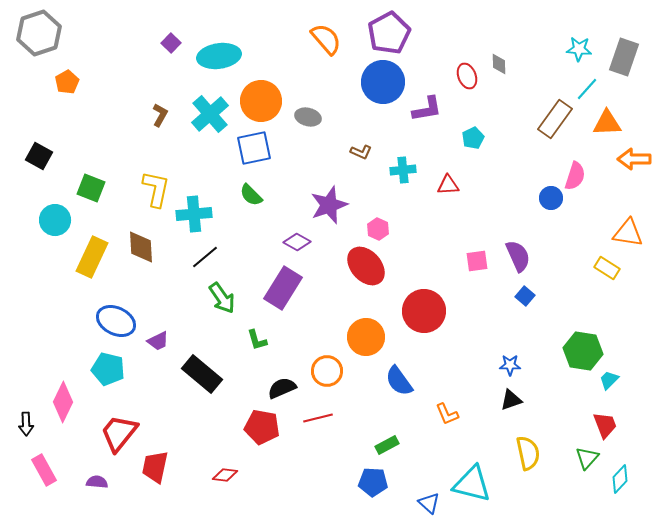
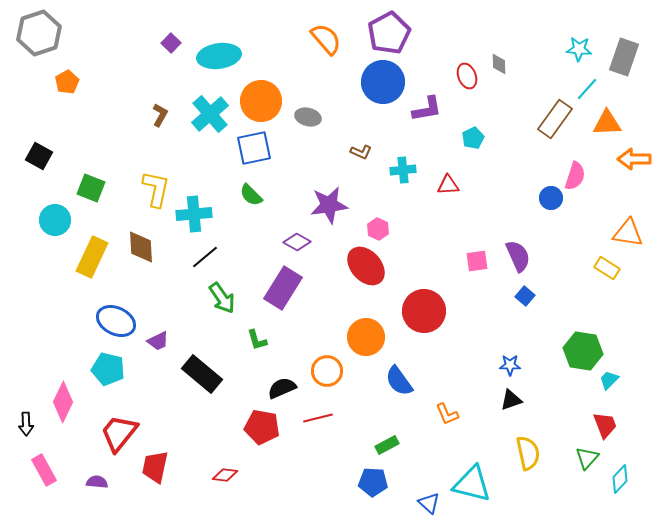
purple star at (329, 205): rotated 12 degrees clockwise
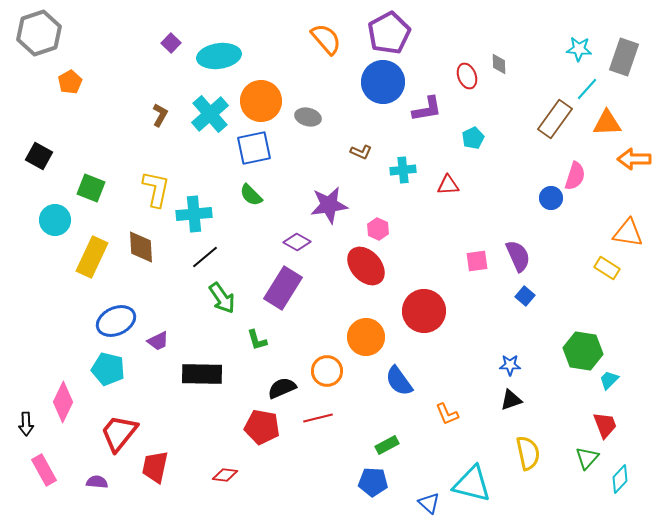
orange pentagon at (67, 82): moved 3 px right
blue ellipse at (116, 321): rotated 51 degrees counterclockwise
black rectangle at (202, 374): rotated 39 degrees counterclockwise
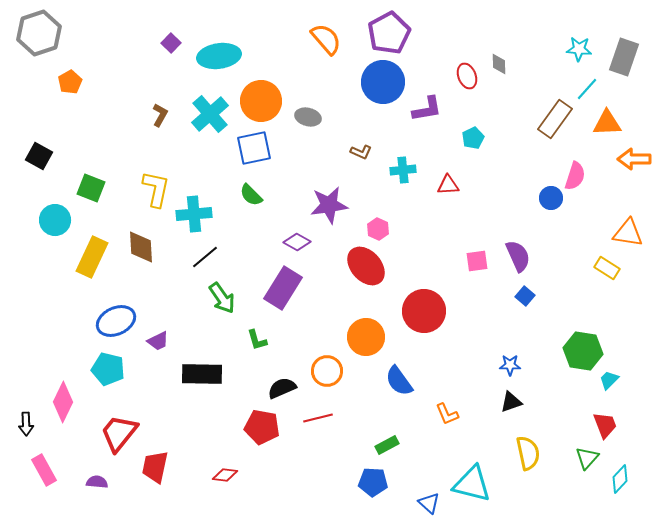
black triangle at (511, 400): moved 2 px down
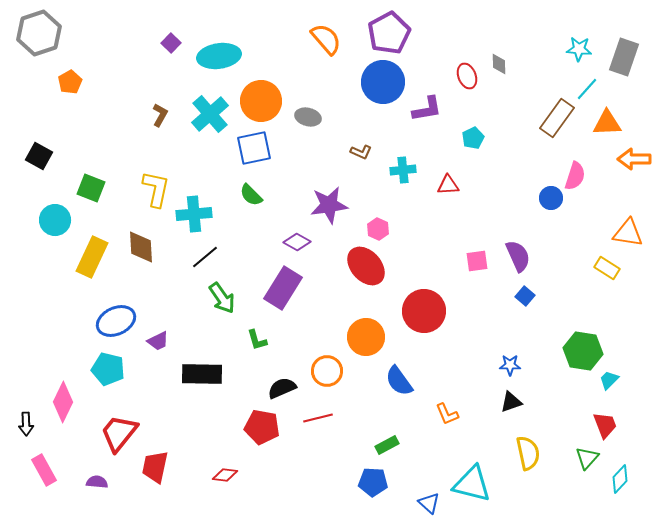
brown rectangle at (555, 119): moved 2 px right, 1 px up
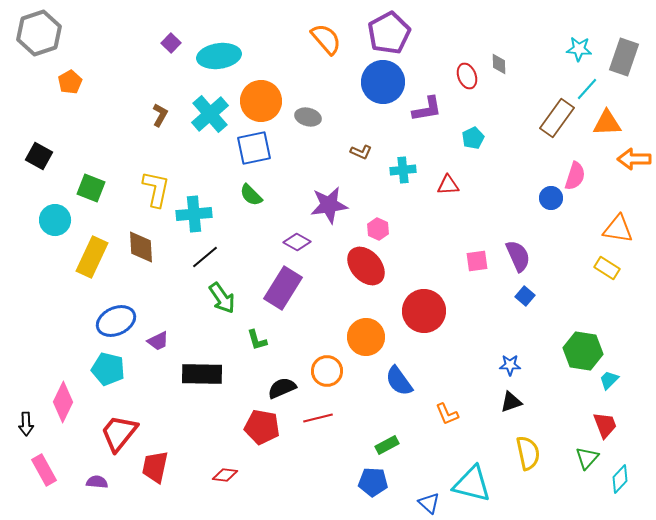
orange triangle at (628, 233): moved 10 px left, 4 px up
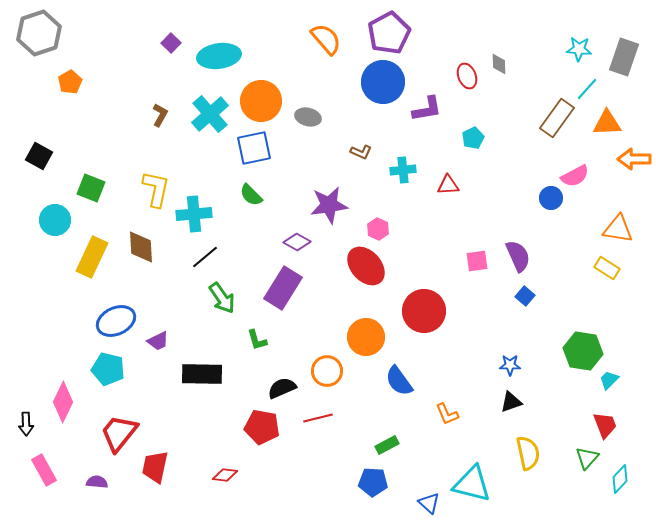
pink semicircle at (575, 176): rotated 44 degrees clockwise
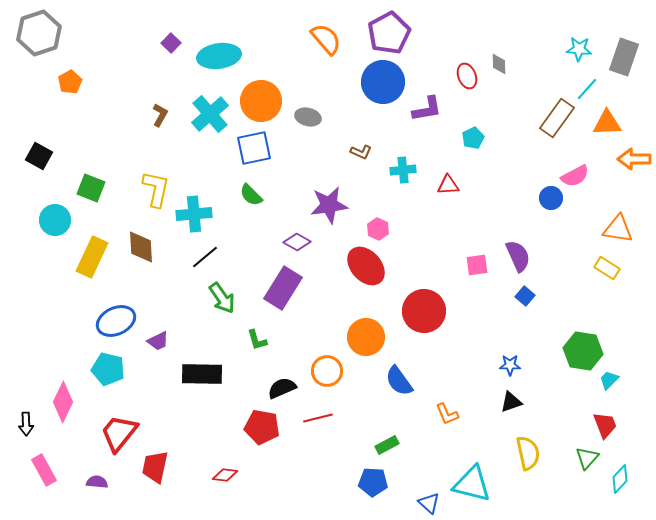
pink square at (477, 261): moved 4 px down
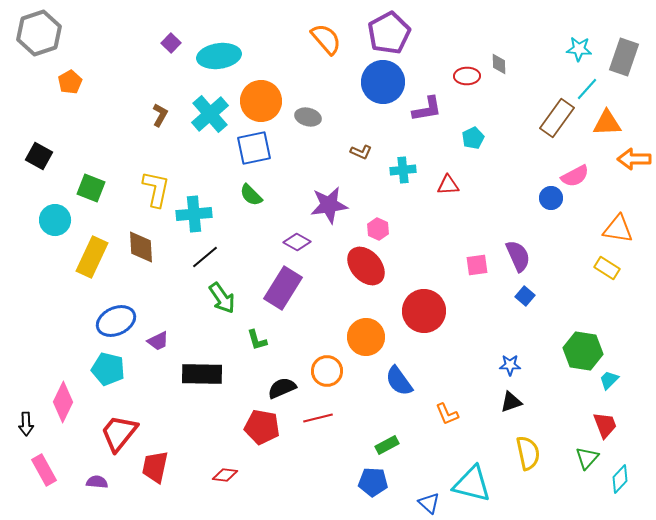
red ellipse at (467, 76): rotated 70 degrees counterclockwise
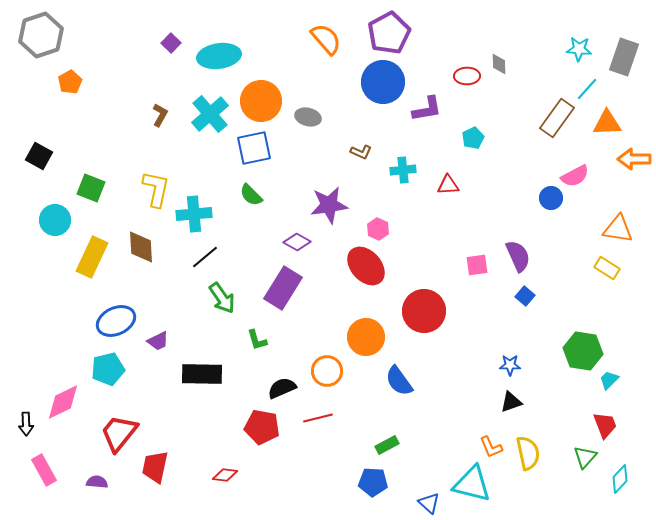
gray hexagon at (39, 33): moved 2 px right, 2 px down
cyan pentagon at (108, 369): rotated 28 degrees counterclockwise
pink diamond at (63, 402): rotated 39 degrees clockwise
orange L-shape at (447, 414): moved 44 px right, 33 px down
green triangle at (587, 458): moved 2 px left, 1 px up
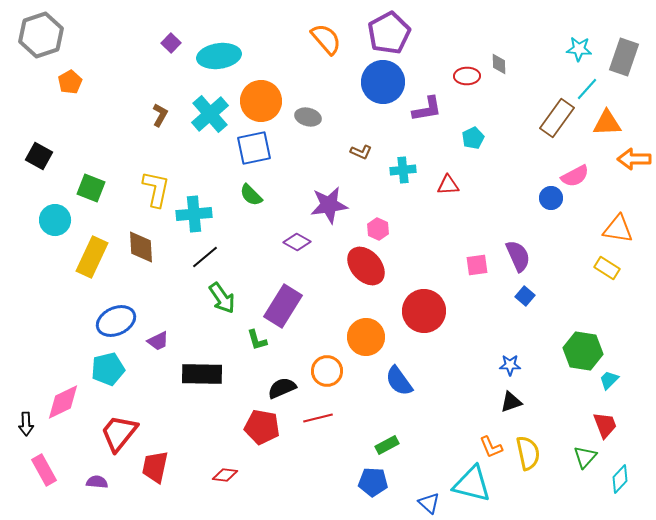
purple rectangle at (283, 288): moved 18 px down
